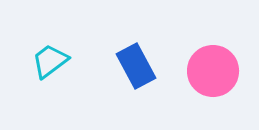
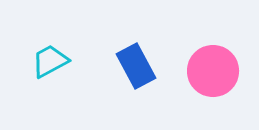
cyan trapezoid: rotated 9 degrees clockwise
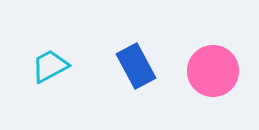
cyan trapezoid: moved 5 px down
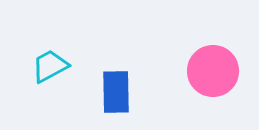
blue rectangle: moved 20 px left, 26 px down; rotated 27 degrees clockwise
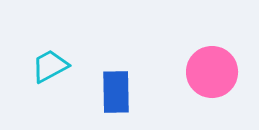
pink circle: moved 1 px left, 1 px down
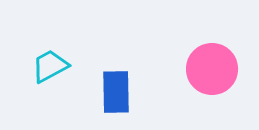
pink circle: moved 3 px up
